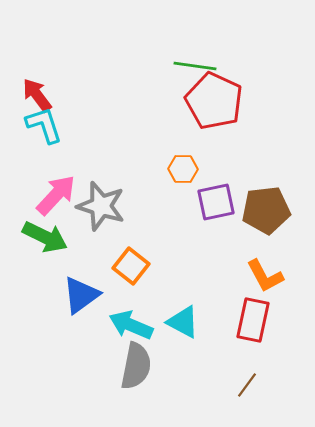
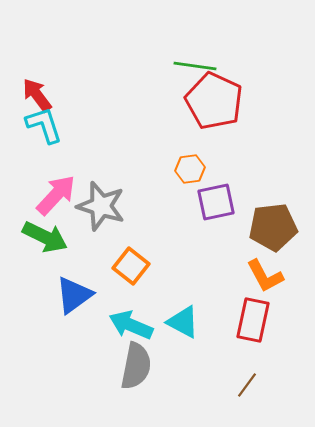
orange hexagon: moved 7 px right; rotated 8 degrees counterclockwise
brown pentagon: moved 7 px right, 17 px down
blue triangle: moved 7 px left
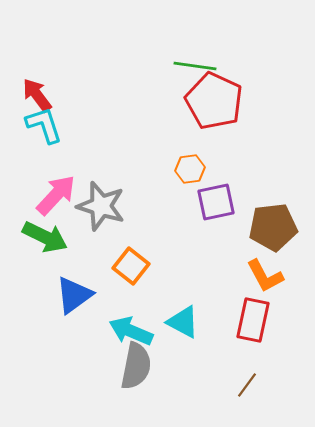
cyan arrow: moved 6 px down
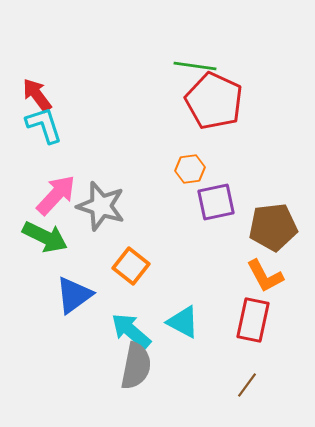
cyan arrow: rotated 18 degrees clockwise
